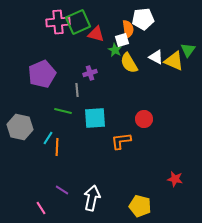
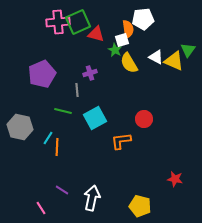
cyan square: rotated 25 degrees counterclockwise
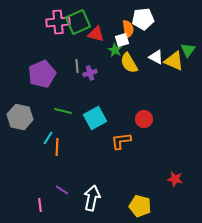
gray line: moved 24 px up
gray hexagon: moved 10 px up
pink line: moved 1 px left, 3 px up; rotated 24 degrees clockwise
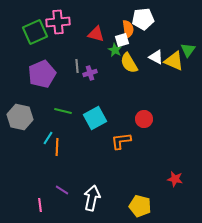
green square: moved 43 px left, 10 px down
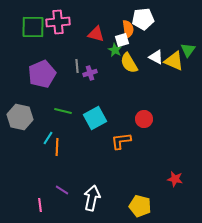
green square: moved 2 px left, 5 px up; rotated 25 degrees clockwise
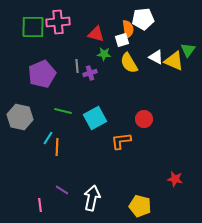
green star: moved 11 px left, 4 px down; rotated 24 degrees counterclockwise
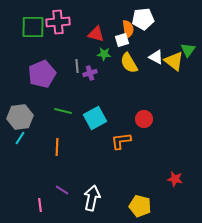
yellow triangle: rotated 15 degrees clockwise
gray hexagon: rotated 20 degrees counterclockwise
cyan line: moved 28 px left
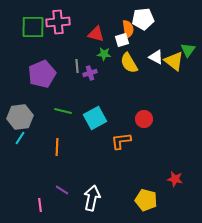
yellow pentagon: moved 6 px right, 6 px up
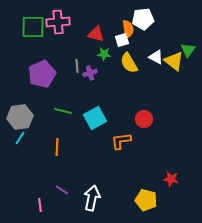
red star: moved 4 px left
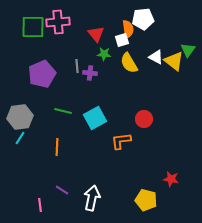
red triangle: rotated 36 degrees clockwise
purple cross: rotated 24 degrees clockwise
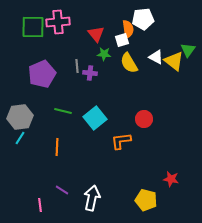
cyan square: rotated 10 degrees counterclockwise
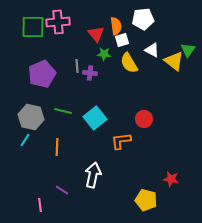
orange semicircle: moved 12 px left, 3 px up
white triangle: moved 4 px left, 7 px up
gray hexagon: moved 11 px right; rotated 20 degrees clockwise
cyan line: moved 5 px right, 2 px down
white arrow: moved 1 px right, 23 px up
